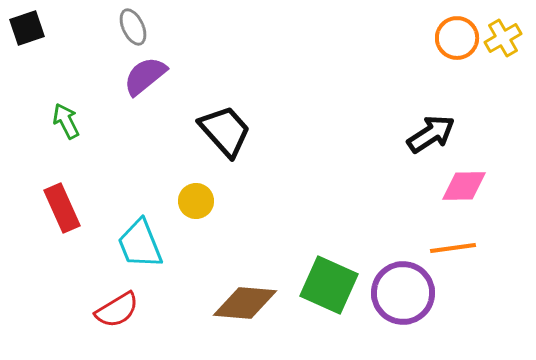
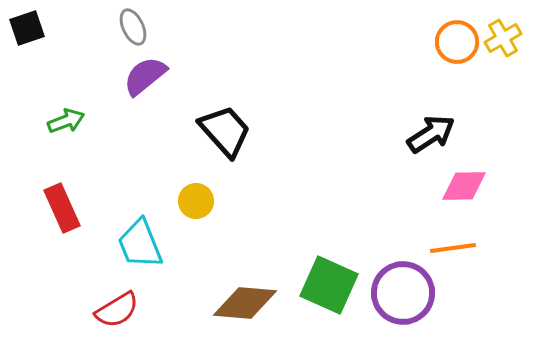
orange circle: moved 4 px down
green arrow: rotated 96 degrees clockwise
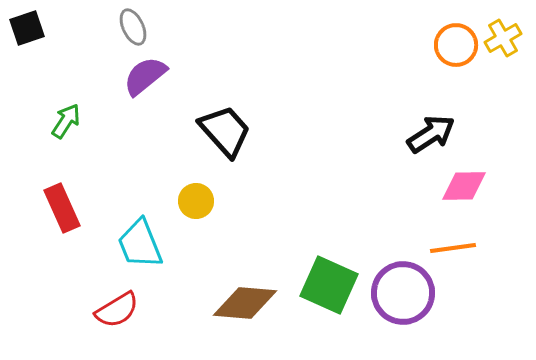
orange circle: moved 1 px left, 3 px down
green arrow: rotated 36 degrees counterclockwise
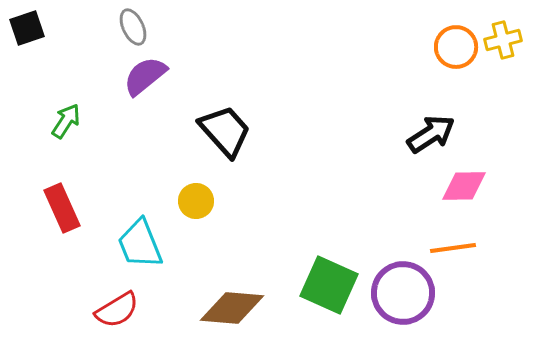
yellow cross: moved 2 px down; rotated 15 degrees clockwise
orange circle: moved 2 px down
brown diamond: moved 13 px left, 5 px down
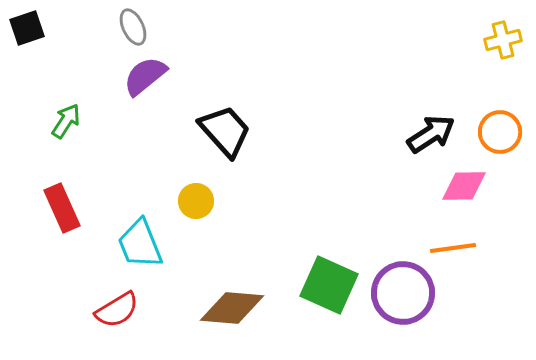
orange circle: moved 44 px right, 85 px down
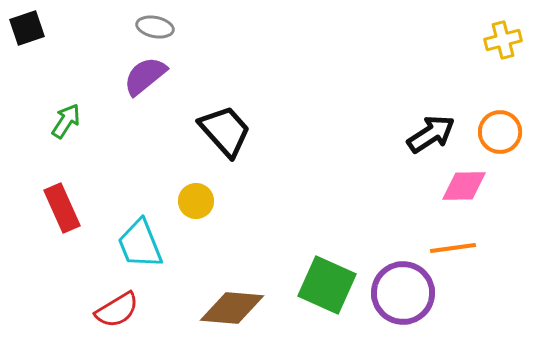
gray ellipse: moved 22 px right; rotated 54 degrees counterclockwise
green square: moved 2 px left
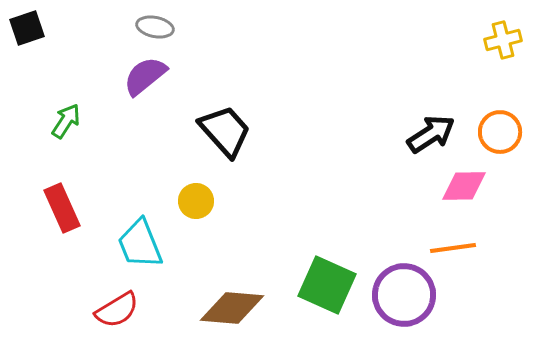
purple circle: moved 1 px right, 2 px down
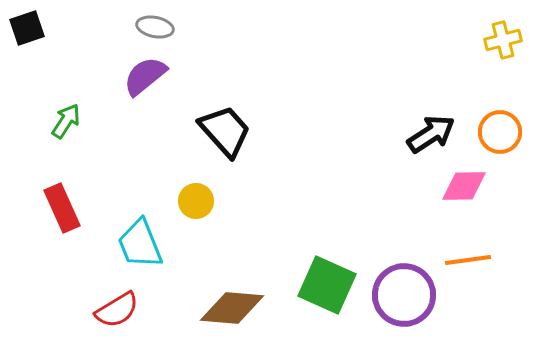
orange line: moved 15 px right, 12 px down
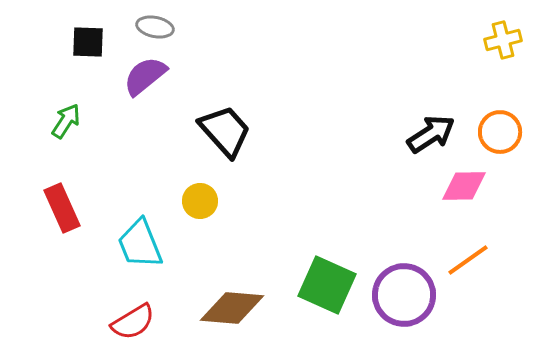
black square: moved 61 px right, 14 px down; rotated 21 degrees clockwise
yellow circle: moved 4 px right
orange line: rotated 27 degrees counterclockwise
red semicircle: moved 16 px right, 12 px down
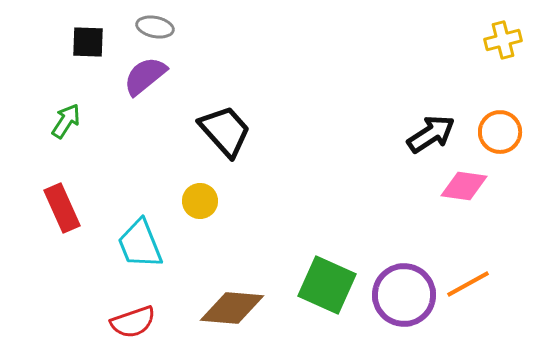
pink diamond: rotated 9 degrees clockwise
orange line: moved 24 px down; rotated 6 degrees clockwise
red semicircle: rotated 12 degrees clockwise
